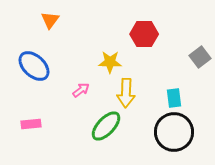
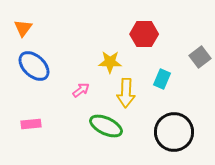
orange triangle: moved 27 px left, 8 px down
cyan rectangle: moved 12 px left, 19 px up; rotated 30 degrees clockwise
green ellipse: rotated 72 degrees clockwise
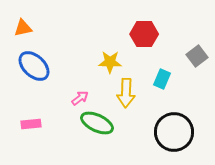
orange triangle: rotated 42 degrees clockwise
gray square: moved 3 px left, 1 px up
pink arrow: moved 1 px left, 8 px down
green ellipse: moved 9 px left, 3 px up
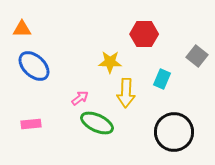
orange triangle: moved 1 px left, 1 px down; rotated 12 degrees clockwise
gray square: rotated 15 degrees counterclockwise
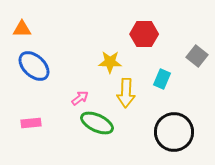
pink rectangle: moved 1 px up
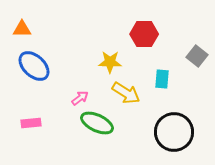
cyan rectangle: rotated 18 degrees counterclockwise
yellow arrow: rotated 60 degrees counterclockwise
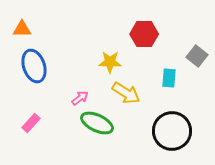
blue ellipse: rotated 28 degrees clockwise
cyan rectangle: moved 7 px right, 1 px up
pink rectangle: rotated 42 degrees counterclockwise
black circle: moved 2 px left, 1 px up
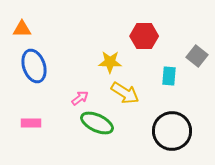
red hexagon: moved 2 px down
cyan rectangle: moved 2 px up
yellow arrow: moved 1 px left
pink rectangle: rotated 48 degrees clockwise
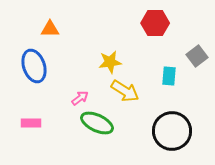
orange triangle: moved 28 px right
red hexagon: moved 11 px right, 13 px up
gray square: rotated 15 degrees clockwise
yellow star: rotated 10 degrees counterclockwise
yellow arrow: moved 2 px up
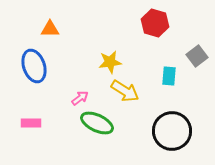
red hexagon: rotated 16 degrees clockwise
